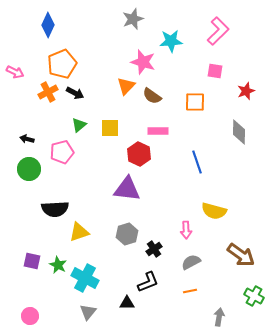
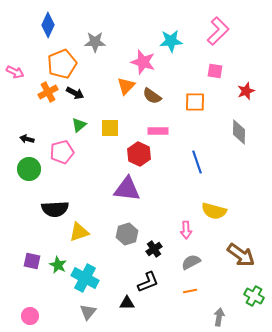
gray star at (133, 19): moved 38 px left, 23 px down; rotated 20 degrees clockwise
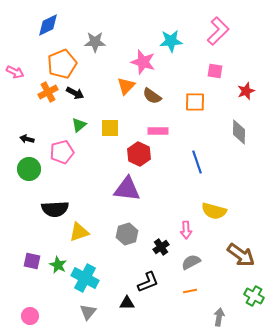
blue diamond at (48, 25): rotated 40 degrees clockwise
black cross at (154, 249): moved 7 px right, 2 px up
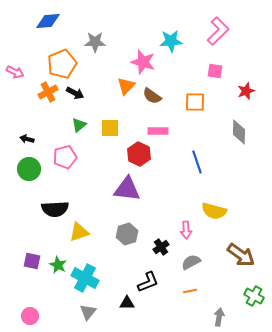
blue diamond at (48, 25): moved 4 px up; rotated 20 degrees clockwise
pink pentagon at (62, 152): moved 3 px right, 5 px down
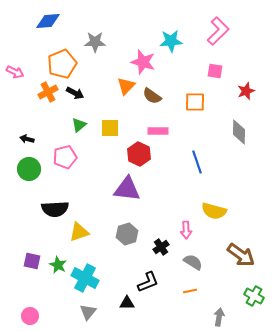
gray semicircle at (191, 262): moved 2 px right; rotated 60 degrees clockwise
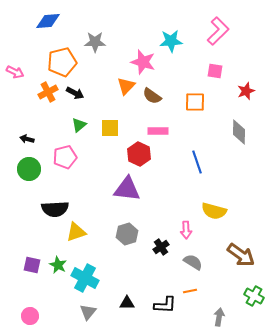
orange pentagon at (62, 64): moved 2 px up; rotated 8 degrees clockwise
yellow triangle at (79, 232): moved 3 px left
purple square at (32, 261): moved 4 px down
black L-shape at (148, 282): moved 17 px right, 23 px down; rotated 25 degrees clockwise
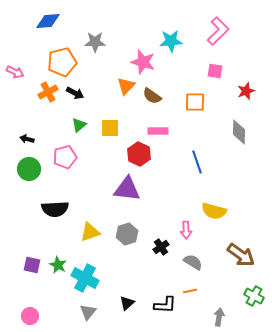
yellow triangle at (76, 232): moved 14 px right
black triangle at (127, 303): rotated 42 degrees counterclockwise
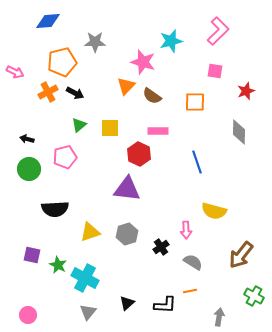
cyan star at (171, 41): rotated 10 degrees counterclockwise
brown arrow at (241, 255): rotated 92 degrees clockwise
purple square at (32, 265): moved 10 px up
pink circle at (30, 316): moved 2 px left, 1 px up
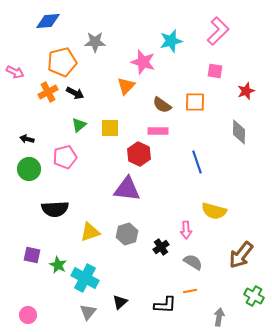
brown semicircle at (152, 96): moved 10 px right, 9 px down
black triangle at (127, 303): moved 7 px left, 1 px up
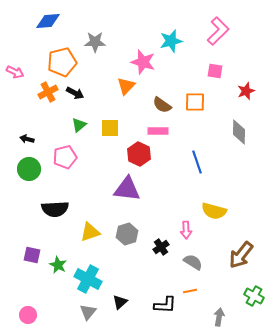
cyan cross at (85, 278): moved 3 px right, 1 px down
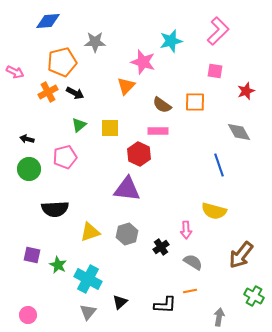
gray diamond at (239, 132): rotated 30 degrees counterclockwise
blue line at (197, 162): moved 22 px right, 3 px down
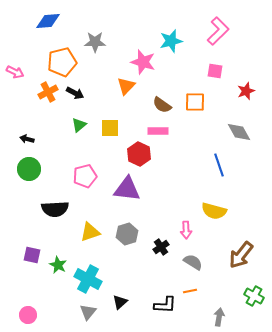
pink pentagon at (65, 157): moved 20 px right, 19 px down
